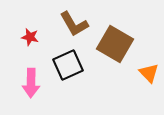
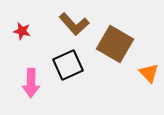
brown L-shape: rotated 12 degrees counterclockwise
red star: moved 8 px left, 6 px up
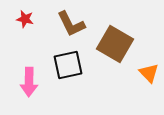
brown L-shape: moved 3 px left; rotated 16 degrees clockwise
red star: moved 3 px right, 12 px up
black square: rotated 12 degrees clockwise
pink arrow: moved 2 px left, 1 px up
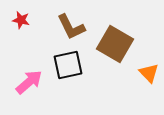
red star: moved 4 px left, 1 px down
brown L-shape: moved 3 px down
pink arrow: rotated 132 degrees counterclockwise
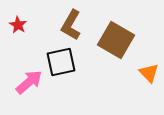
red star: moved 3 px left, 5 px down; rotated 18 degrees clockwise
brown L-shape: moved 2 px up; rotated 56 degrees clockwise
brown square: moved 1 px right, 4 px up
black square: moved 7 px left, 3 px up
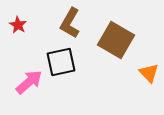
brown L-shape: moved 1 px left, 2 px up
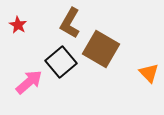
brown square: moved 15 px left, 9 px down
black square: rotated 28 degrees counterclockwise
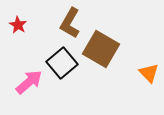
black square: moved 1 px right, 1 px down
